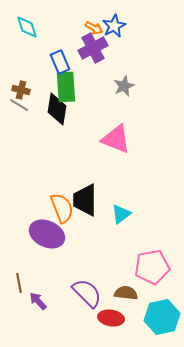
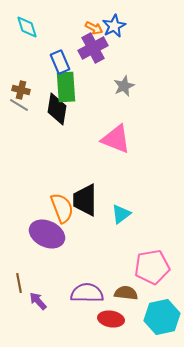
purple semicircle: rotated 44 degrees counterclockwise
red ellipse: moved 1 px down
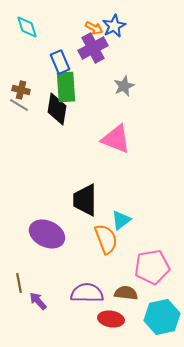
orange semicircle: moved 44 px right, 31 px down
cyan triangle: moved 6 px down
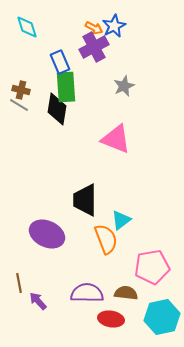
purple cross: moved 1 px right, 1 px up
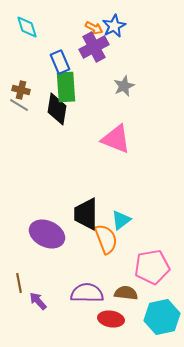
black trapezoid: moved 1 px right, 14 px down
